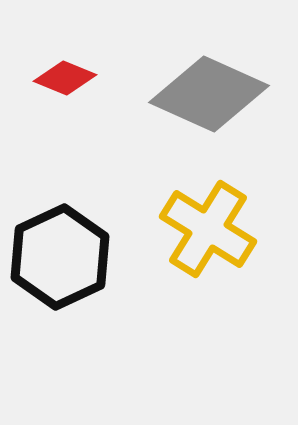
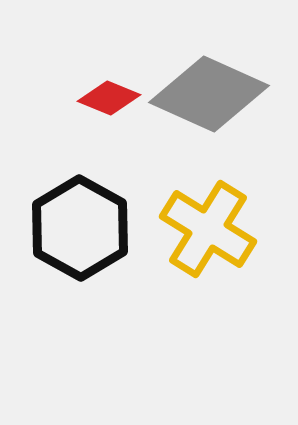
red diamond: moved 44 px right, 20 px down
black hexagon: moved 20 px right, 29 px up; rotated 6 degrees counterclockwise
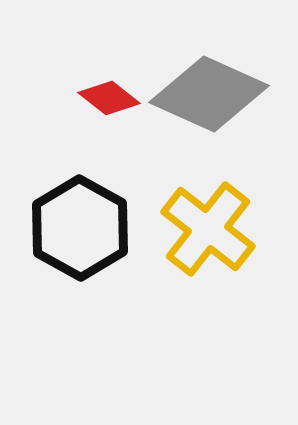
red diamond: rotated 16 degrees clockwise
yellow cross: rotated 6 degrees clockwise
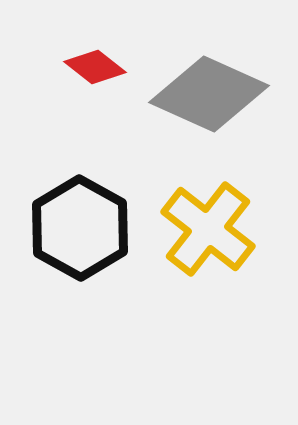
red diamond: moved 14 px left, 31 px up
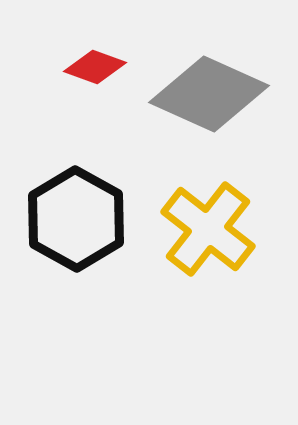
red diamond: rotated 18 degrees counterclockwise
black hexagon: moved 4 px left, 9 px up
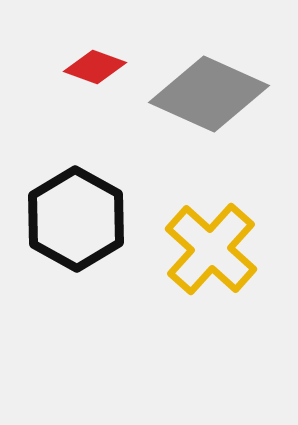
yellow cross: moved 3 px right, 20 px down; rotated 4 degrees clockwise
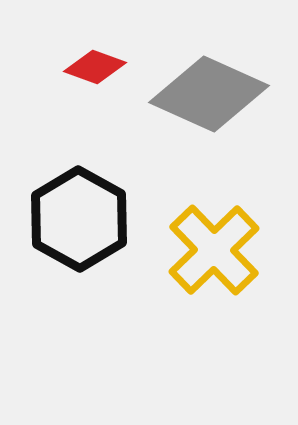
black hexagon: moved 3 px right
yellow cross: moved 3 px right, 1 px down; rotated 4 degrees clockwise
